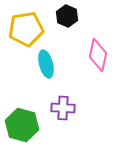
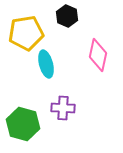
yellow pentagon: moved 4 px down
green hexagon: moved 1 px right, 1 px up
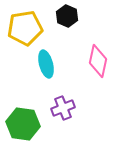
yellow pentagon: moved 1 px left, 5 px up
pink diamond: moved 6 px down
purple cross: rotated 25 degrees counterclockwise
green hexagon: rotated 8 degrees counterclockwise
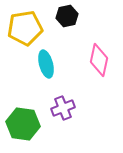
black hexagon: rotated 25 degrees clockwise
pink diamond: moved 1 px right, 1 px up
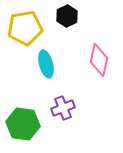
black hexagon: rotated 15 degrees counterclockwise
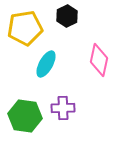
cyan ellipse: rotated 44 degrees clockwise
purple cross: rotated 20 degrees clockwise
green hexagon: moved 2 px right, 8 px up
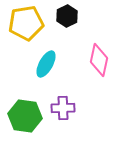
yellow pentagon: moved 1 px right, 5 px up
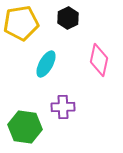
black hexagon: moved 1 px right, 2 px down
yellow pentagon: moved 5 px left
purple cross: moved 1 px up
green hexagon: moved 11 px down
